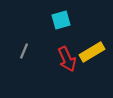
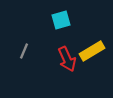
yellow rectangle: moved 1 px up
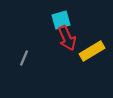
gray line: moved 7 px down
red arrow: moved 21 px up
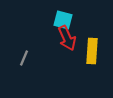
cyan square: moved 2 px right; rotated 30 degrees clockwise
yellow rectangle: rotated 55 degrees counterclockwise
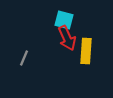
cyan square: moved 1 px right
yellow rectangle: moved 6 px left
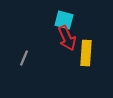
yellow rectangle: moved 2 px down
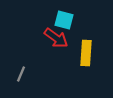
red arrow: moved 11 px left; rotated 30 degrees counterclockwise
gray line: moved 3 px left, 16 px down
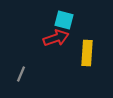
red arrow: rotated 55 degrees counterclockwise
yellow rectangle: moved 1 px right
